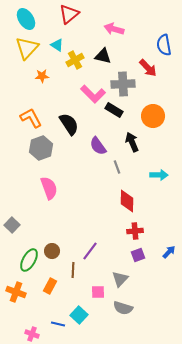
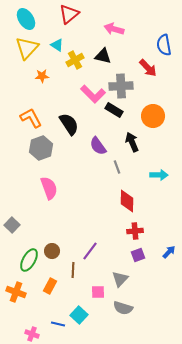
gray cross: moved 2 px left, 2 px down
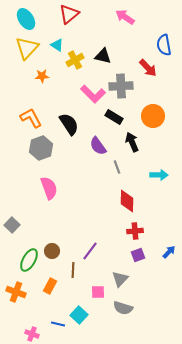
pink arrow: moved 11 px right, 12 px up; rotated 18 degrees clockwise
black rectangle: moved 7 px down
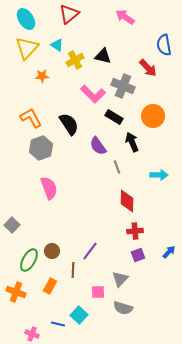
gray cross: moved 2 px right; rotated 25 degrees clockwise
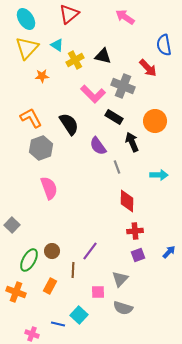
orange circle: moved 2 px right, 5 px down
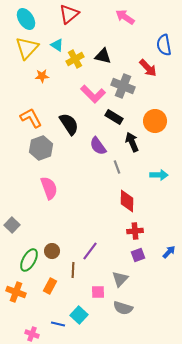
yellow cross: moved 1 px up
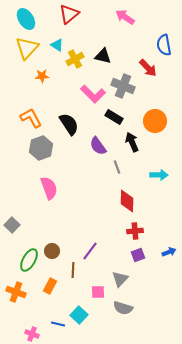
blue arrow: rotated 24 degrees clockwise
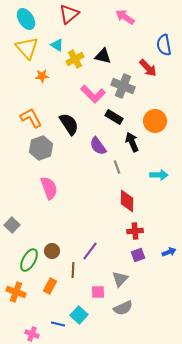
yellow triangle: rotated 25 degrees counterclockwise
gray semicircle: rotated 42 degrees counterclockwise
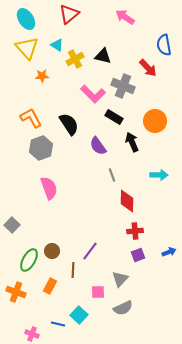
gray line: moved 5 px left, 8 px down
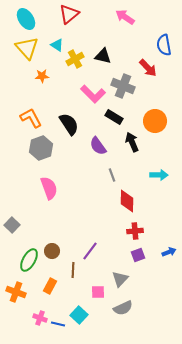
pink cross: moved 8 px right, 16 px up
